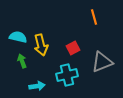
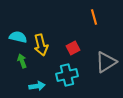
gray triangle: moved 4 px right; rotated 10 degrees counterclockwise
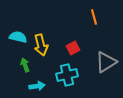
green arrow: moved 3 px right, 4 px down
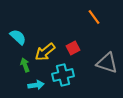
orange line: rotated 21 degrees counterclockwise
cyan semicircle: rotated 30 degrees clockwise
yellow arrow: moved 4 px right, 7 px down; rotated 65 degrees clockwise
gray triangle: moved 1 px right, 1 px down; rotated 50 degrees clockwise
cyan cross: moved 4 px left
cyan arrow: moved 1 px left, 1 px up
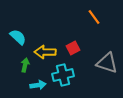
yellow arrow: rotated 40 degrees clockwise
green arrow: rotated 32 degrees clockwise
cyan arrow: moved 2 px right
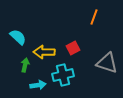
orange line: rotated 56 degrees clockwise
yellow arrow: moved 1 px left
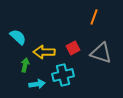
gray triangle: moved 6 px left, 10 px up
cyan arrow: moved 1 px left, 1 px up
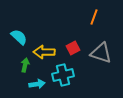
cyan semicircle: moved 1 px right
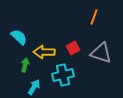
cyan arrow: moved 3 px left, 3 px down; rotated 49 degrees counterclockwise
